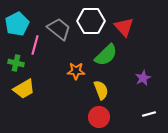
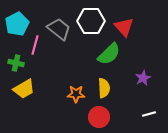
green semicircle: moved 3 px right, 1 px up
orange star: moved 23 px down
yellow semicircle: moved 3 px right, 2 px up; rotated 18 degrees clockwise
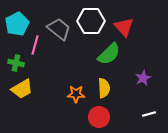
yellow trapezoid: moved 2 px left
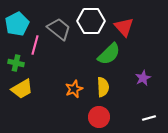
yellow semicircle: moved 1 px left, 1 px up
orange star: moved 2 px left, 5 px up; rotated 24 degrees counterclockwise
white line: moved 4 px down
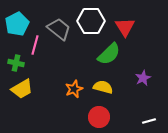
red triangle: moved 1 px right; rotated 10 degrees clockwise
yellow semicircle: rotated 72 degrees counterclockwise
white line: moved 3 px down
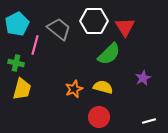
white hexagon: moved 3 px right
yellow trapezoid: rotated 45 degrees counterclockwise
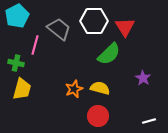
cyan pentagon: moved 8 px up
purple star: rotated 14 degrees counterclockwise
yellow semicircle: moved 3 px left, 1 px down
red circle: moved 1 px left, 1 px up
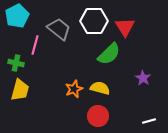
yellow trapezoid: moved 2 px left, 1 px down
